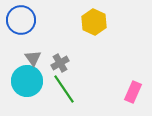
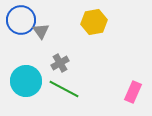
yellow hexagon: rotated 25 degrees clockwise
gray triangle: moved 8 px right, 27 px up
cyan circle: moved 1 px left
green line: rotated 28 degrees counterclockwise
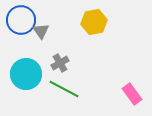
cyan circle: moved 7 px up
pink rectangle: moved 1 px left, 2 px down; rotated 60 degrees counterclockwise
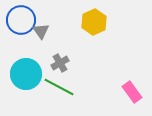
yellow hexagon: rotated 15 degrees counterclockwise
green line: moved 5 px left, 2 px up
pink rectangle: moved 2 px up
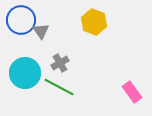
yellow hexagon: rotated 15 degrees counterclockwise
cyan circle: moved 1 px left, 1 px up
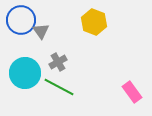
gray cross: moved 2 px left, 1 px up
